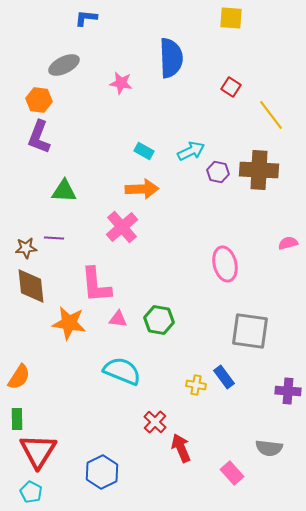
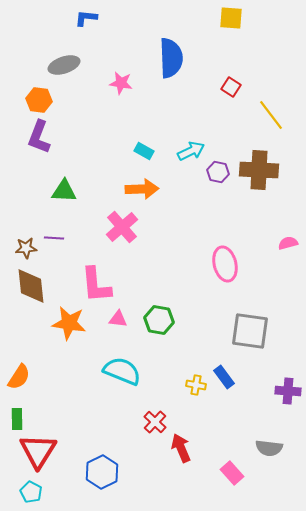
gray ellipse: rotated 8 degrees clockwise
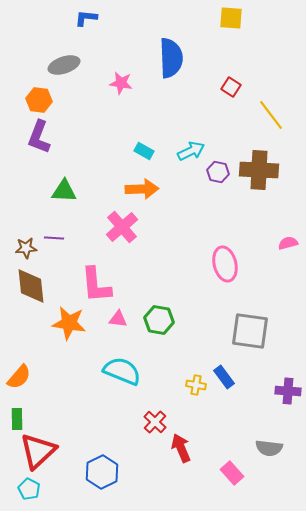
orange semicircle: rotated 8 degrees clockwise
red triangle: rotated 15 degrees clockwise
cyan pentagon: moved 2 px left, 3 px up
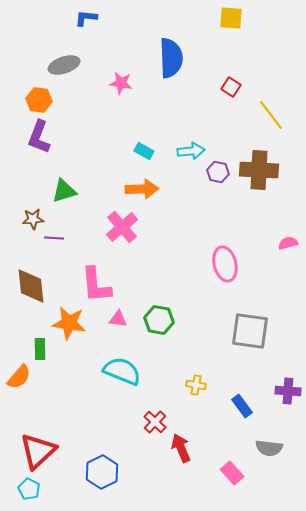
cyan arrow: rotated 20 degrees clockwise
green triangle: rotated 20 degrees counterclockwise
brown star: moved 7 px right, 29 px up
blue rectangle: moved 18 px right, 29 px down
green rectangle: moved 23 px right, 70 px up
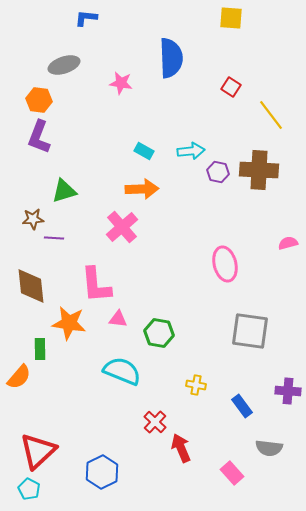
green hexagon: moved 13 px down
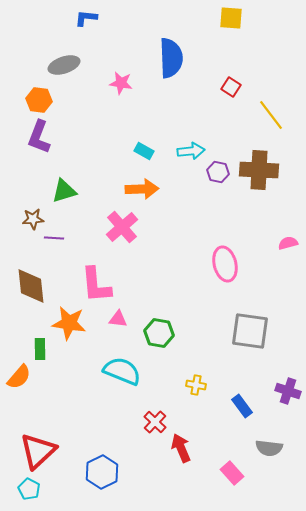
purple cross: rotated 15 degrees clockwise
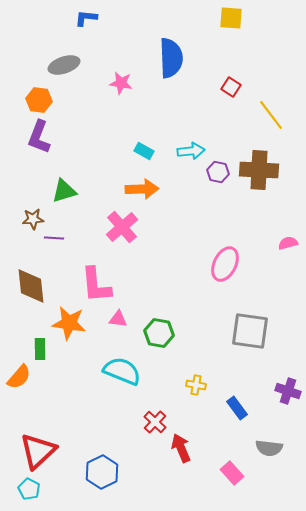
pink ellipse: rotated 40 degrees clockwise
blue rectangle: moved 5 px left, 2 px down
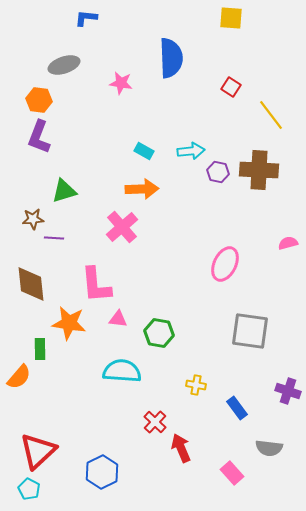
brown diamond: moved 2 px up
cyan semicircle: rotated 18 degrees counterclockwise
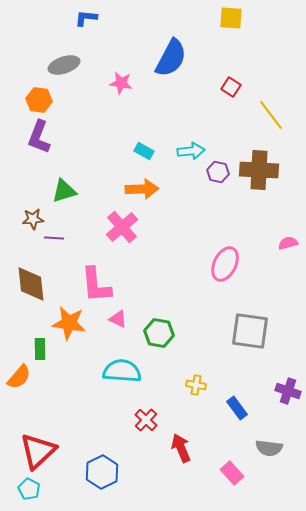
blue semicircle: rotated 30 degrees clockwise
pink triangle: rotated 18 degrees clockwise
red cross: moved 9 px left, 2 px up
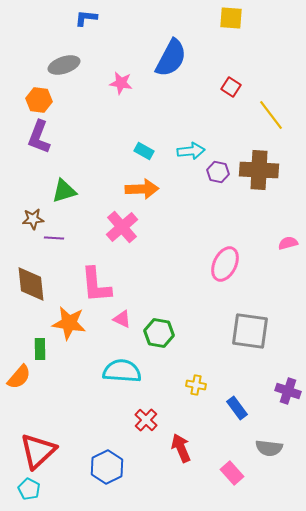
pink triangle: moved 4 px right
blue hexagon: moved 5 px right, 5 px up
